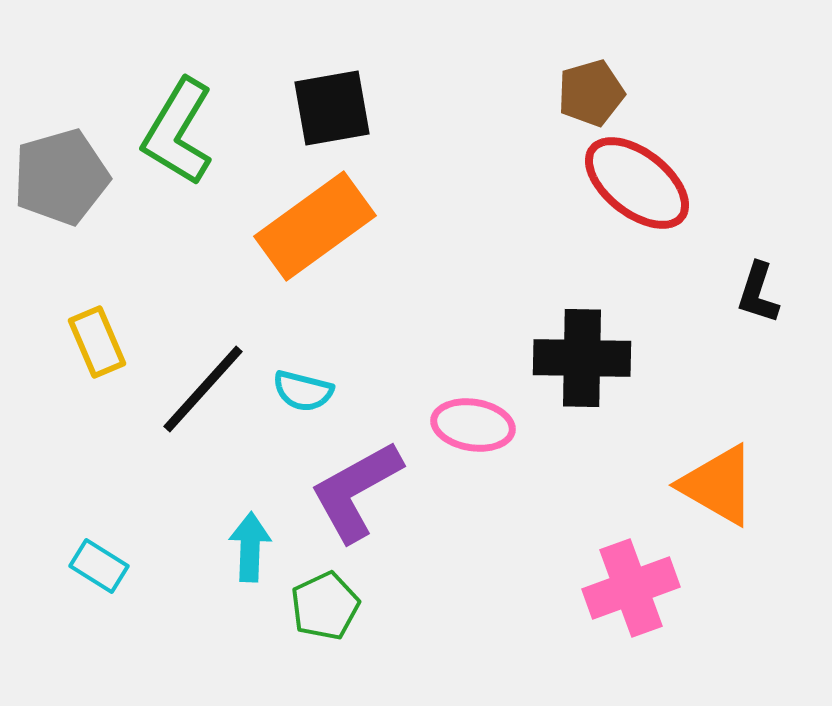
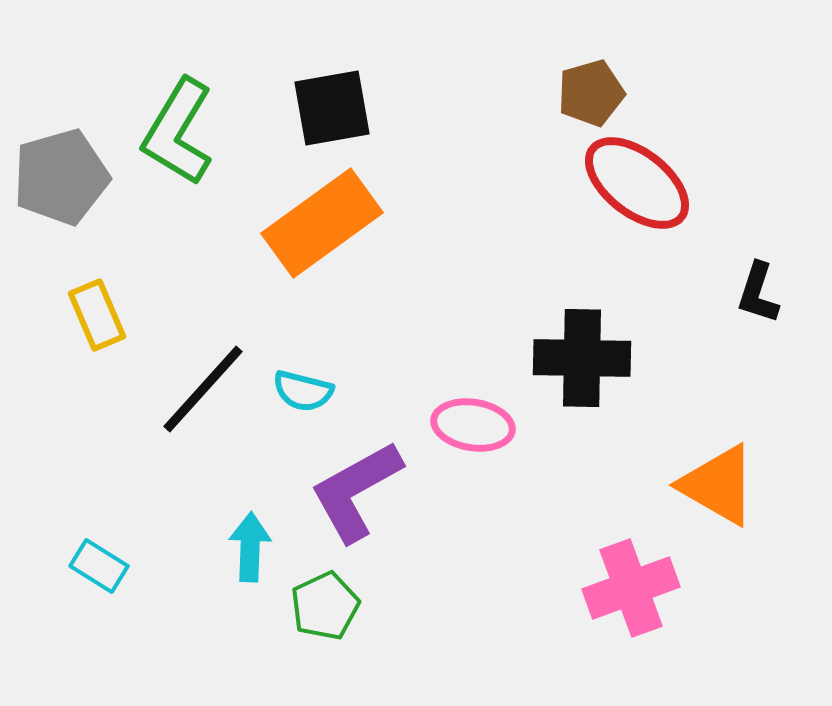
orange rectangle: moved 7 px right, 3 px up
yellow rectangle: moved 27 px up
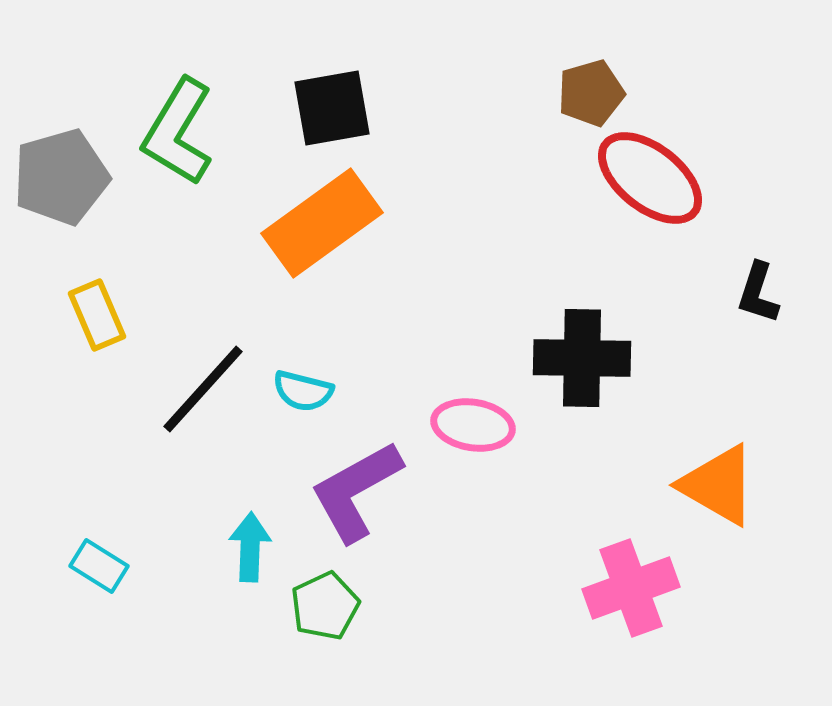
red ellipse: moved 13 px right, 5 px up
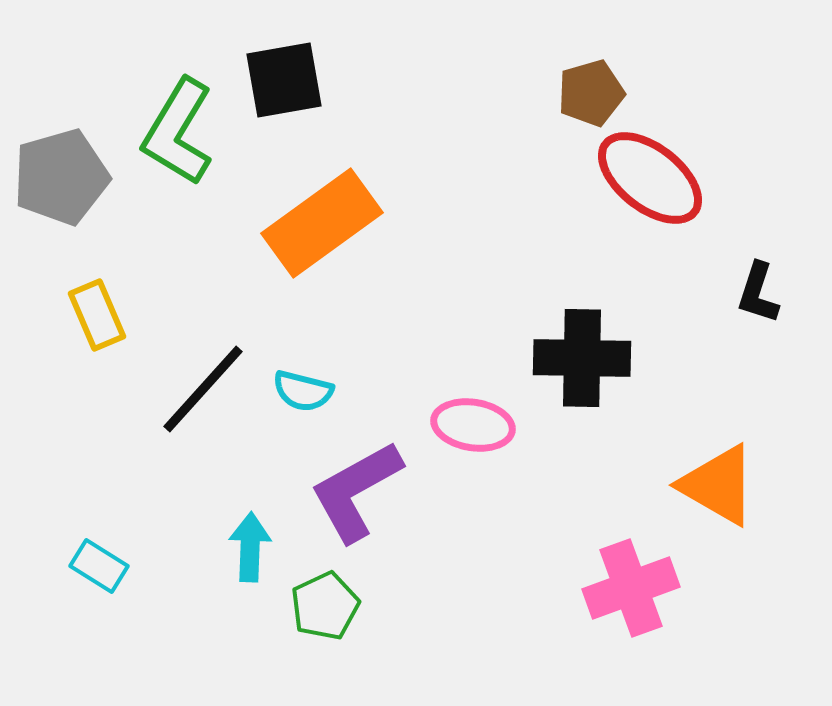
black square: moved 48 px left, 28 px up
